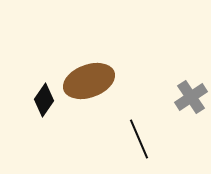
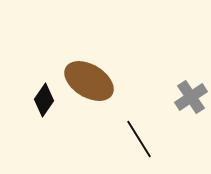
brown ellipse: rotated 51 degrees clockwise
black line: rotated 9 degrees counterclockwise
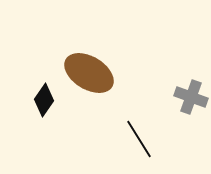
brown ellipse: moved 8 px up
gray cross: rotated 36 degrees counterclockwise
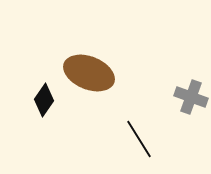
brown ellipse: rotated 9 degrees counterclockwise
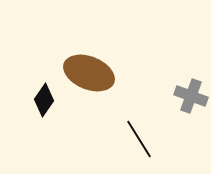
gray cross: moved 1 px up
